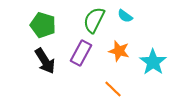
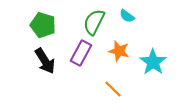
cyan semicircle: moved 2 px right
green semicircle: moved 2 px down
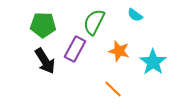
cyan semicircle: moved 8 px right, 1 px up
green pentagon: rotated 15 degrees counterclockwise
purple rectangle: moved 6 px left, 4 px up
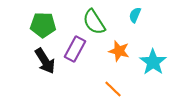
cyan semicircle: rotated 77 degrees clockwise
green semicircle: rotated 60 degrees counterclockwise
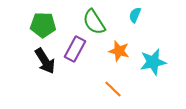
cyan star: rotated 24 degrees clockwise
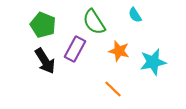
cyan semicircle: rotated 56 degrees counterclockwise
green pentagon: rotated 20 degrees clockwise
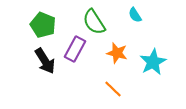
orange star: moved 2 px left, 2 px down
cyan star: rotated 16 degrees counterclockwise
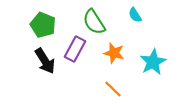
orange star: moved 3 px left
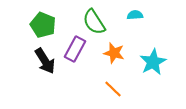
cyan semicircle: rotated 119 degrees clockwise
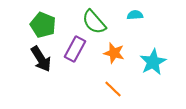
green semicircle: rotated 8 degrees counterclockwise
black arrow: moved 4 px left, 2 px up
